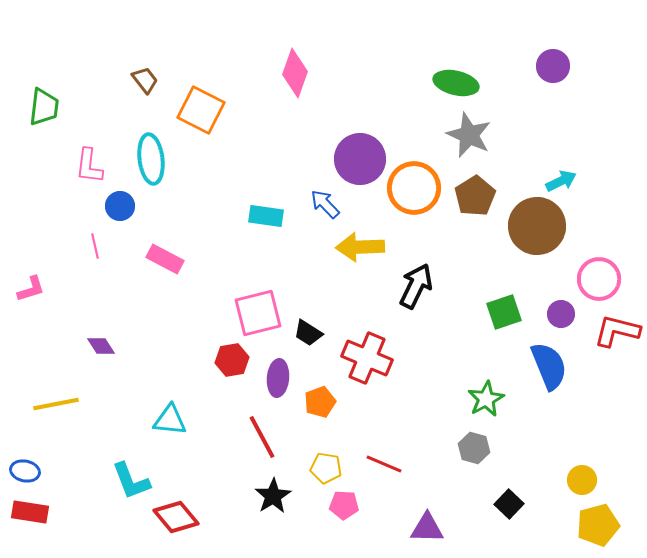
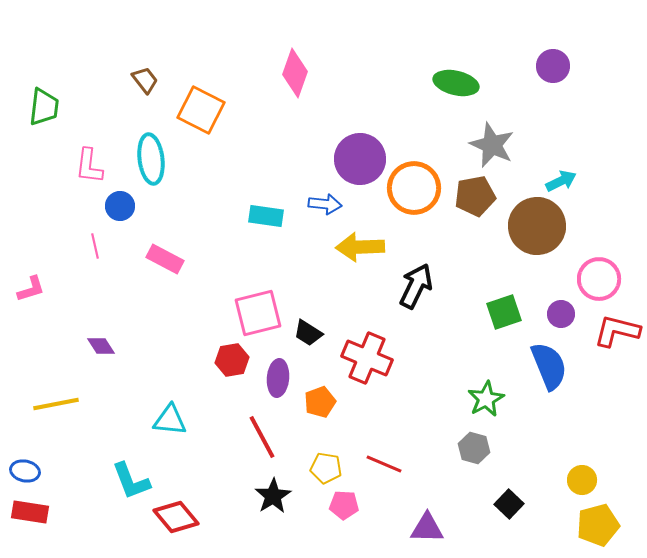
gray star at (469, 135): moved 23 px right, 10 px down
brown pentagon at (475, 196): rotated 21 degrees clockwise
blue arrow at (325, 204): rotated 140 degrees clockwise
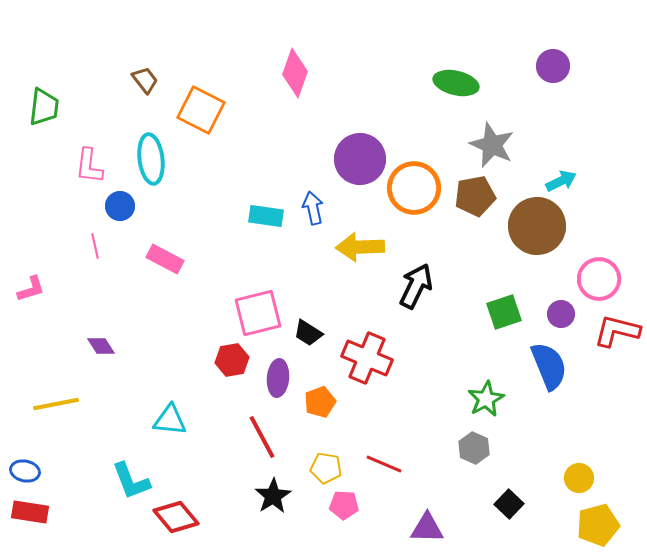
blue arrow at (325, 204): moved 12 px left, 4 px down; rotated 108 degrees counterclockwise
gray hexagon at (474, 448): rotated 8 degrees clockwise
yellow circle at (582, 480): moved 3 px left, 2 px up
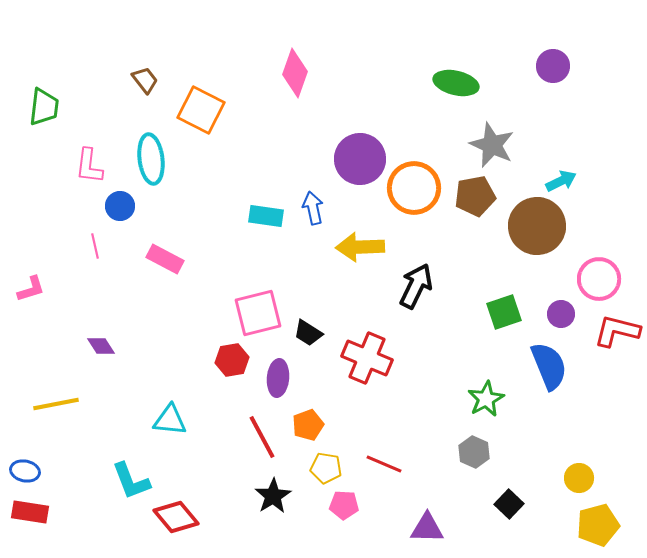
orange pentagon at (320, 402): moved 12 px left, 23 px down
gray hexagon at (474, 448): moved 4 px down
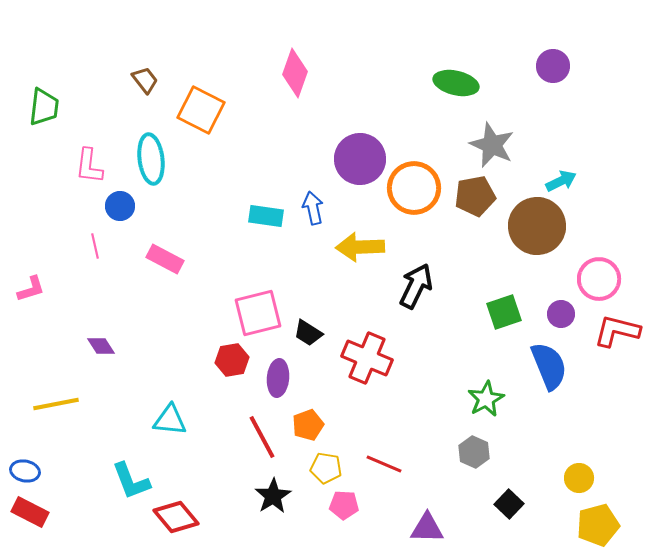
red rectangle at (30, 512): rotated 18 degrees clockwise
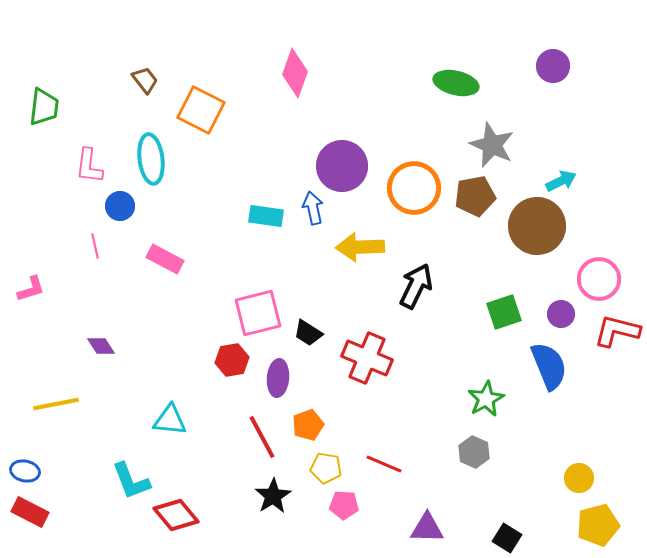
purple circle at (360, 159): moved 18 px left, 7 px down
black square at (509, 504): moved 2 px left, 34 px down; rotated 12 degrees counterclockwise
red diamond at (176, 517): moved 2 px up
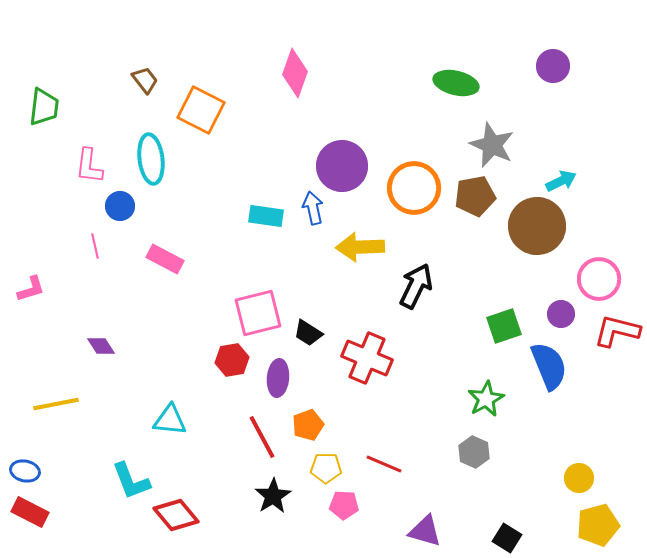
green square at (504, 312): moved 14 px down
yellow pentagon at (326, 468): rotated 8 degrees counterclockwise
purple triangle at (427, 528): moved 2 px left, 3 px down; rotated 15 degrees clockwise
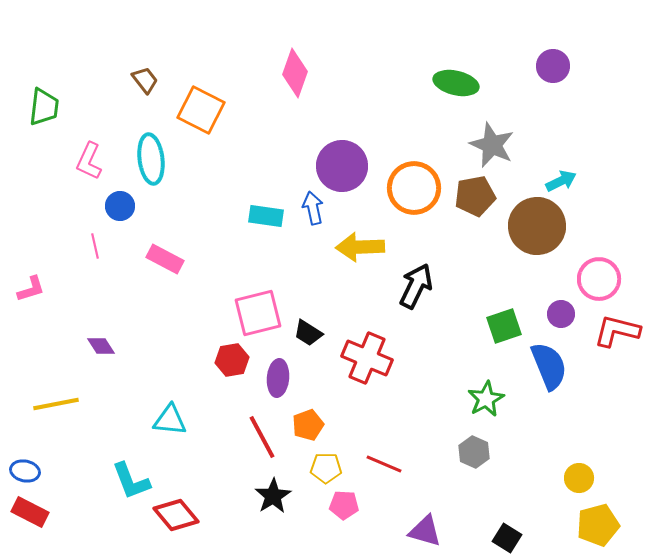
pink L-shape at (89, 166): moved 5 px up; rotated 18 degrees clockwise
